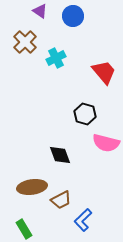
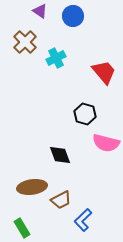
green rectangle: moved 2 px left, 1 px up
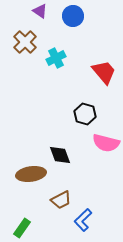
brown ellipse: moved 1 px left, 13 px up
green rectangle: rotated 66 degrees clockwise
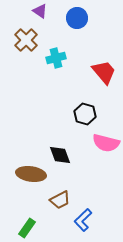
blue circle: moved 4 px right, 2 px down
brown cross: moved 1 px right, 2 px up
cyan cross: rotated 12 degrees clockwise
brown ellipse: rotated 16 degrees clockwise
brown trapezoid: moved 1 px left
green rectangle: moved 5 px right
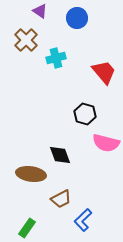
brown trapezoid: moved 1 px right, 1 px up
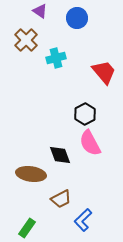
black hexagon: rotated 15 degrees clockwise
pink semicircle: moved 16 px left; rotated 48 degrees clockwise
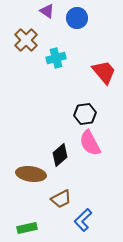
purple triangle: moved 7 px right
black hexagon: rotated 20 degrees clockwise
black diamond: rotated 70 degrees clockwise
green rectangle: rotated 42 degrees clockwise
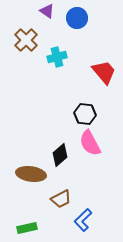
cyan cross: moved 1 px right, 1 px up
black hexagon: rotated 15 degrees clockwise
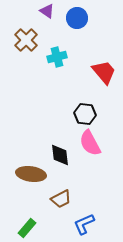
black diamond: rotated 55 degrees counterclockwise
blue L-shape: moved 1 px right, 4 px down; rotated 20 degrees clockwise
green rectangle: rotated 36 degrees counterclockwise
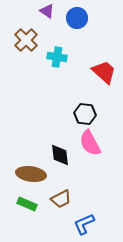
cyan cross: rotated 24 degrees clockwise
red trapezoid: rotated 8 degrees counterclockwise
green rectangle: moved 24 px up; rotated 72 degrees clockwise
